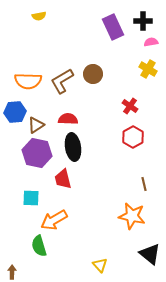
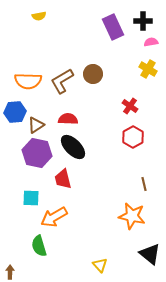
black ellipse: rotated 36 degrees counterclockwise
orange arrow: moved 3 px up
brown arrow: moved 2 px left
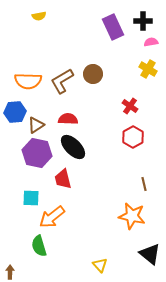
orange arrow: moved 2 px left; rotated 8 degrees counterclockwise
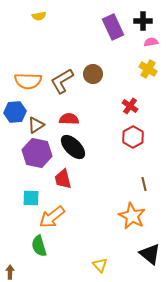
red semicircle: moved 1 px right
orange star: rotated 16 degrees clockwise
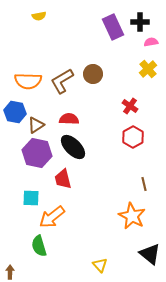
black cross: moved 3 px left, 1 px down
yellow cross: rotated 18 degrees clockwise
blue hexagon: rotated 15 degrees clockwise
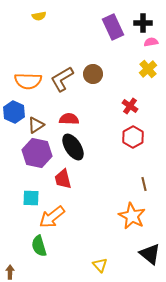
black cross: moved 3 px right, 1 px down
brown L-shape: moved 2 px up
blue hexagon: moved 1 px left; rotated 15 degrees clockwise
black ellipse: rotated 12 degrees clockwise
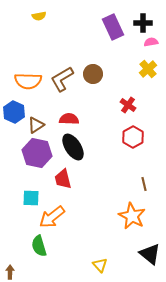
red cross: moved 2 px left, 1 px up
